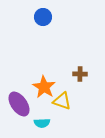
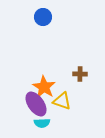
purple ellipse: moved 17 px right
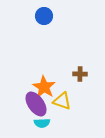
blue circle: moved 1 px right, 1 px up
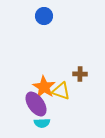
yellow triangle: moved 1 px left, 10 px up
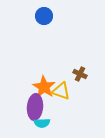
brown cross: rotated 24 degrees clockwise
purple ellipse: moved 1 px left, 3 px down; rotated 40 degrees clockwise
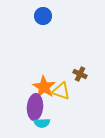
blue circle: moved 1 px left
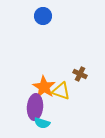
cyan semicircle: rotated 21 degrees clockwise
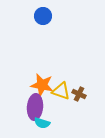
brown cross: moved 1 px left, 20 px down
orange star: moved 2 px left, 2 px up; rotated 20 degrees counterclockwise
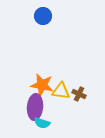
yellow triangle: rotated 12 degrees counterclockwise
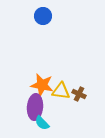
cyan semicircle: rotated 28 degrees clockwise
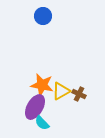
yellow triangle: rotated 36 degrees counterclockwise
purple ellipse: rotated 25 degrees clockwise
